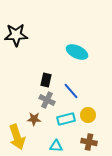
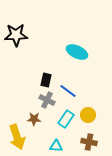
blue line: moved 3 px left; rotated 12 degrees counterclockwise
cyan rectangle: rotated 42 degrees counterclockwise
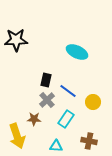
black star: moved 5 px down
gray cross: rotated 21 degrees clockwise
yellow circle: moved 5 px right, 13 px up
yellow arrow: moved 1 px up
brown cross: moved 1 px up
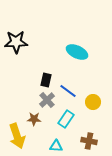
black star: moved 2 px down
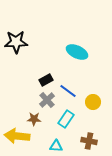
black rectangle: rotated 48 degrees clockwise
yellow arrow: rotated 115 degrees clockwise
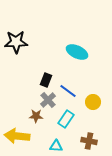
black rectangle: rotated 40 degrees counterclockwise
gray cross: moved 1 px right
brown star: moved 2 px right, 3 px up
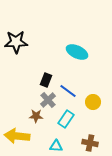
brown cross: moved 1 px right, 2 px down
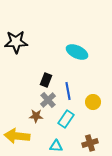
blue line: rotated 42 degrees clockwise
brown cross: rotated 28 degrees counterclockwise
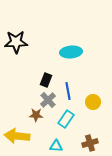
cyan ellipse: moved 6 px left; rotated 30 degrees counterclockwise
brown star: moved 1 px up
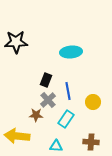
brown cross: moved 1 px right, 1 px up; rotated 21 degrees clockwise
